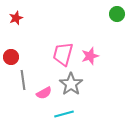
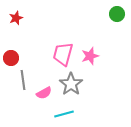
red circle: moved 1 px down
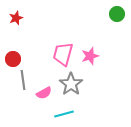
red circle: moved 2 px right, 1 px down
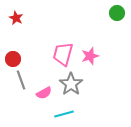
green circle: moved 1 px up
red star: rotated 24 degrees counterclockwise
gray line: moved 2 px left; rotated 12 degrees counterclockwise
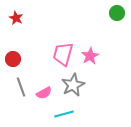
pink star: rotated 12 degrees counterclockwise
gray line: moved 7 px down
gray star: moved 2 px right, 1 px down; rotated 10 degrees clockwise
